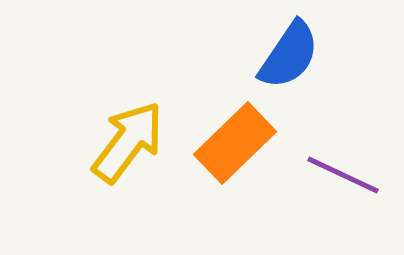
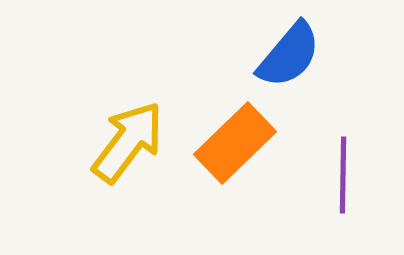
blue semicircle: rotated 6 degrees clockwise
purple line: rotated 66 degrees clockwise
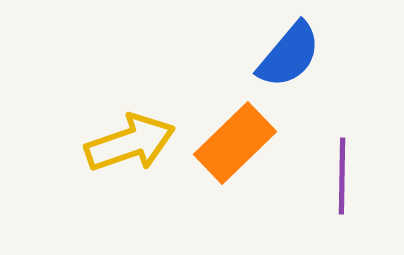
yellow arrow: moved 2 px right, 1 px down; rotated 34 degrees clockwise
purple line: moved 1 px left, 1 px down
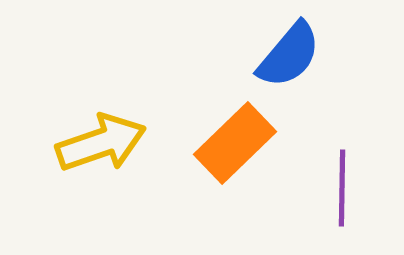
yellow arrow: moved 29 px left
purple line: moved 12 px down
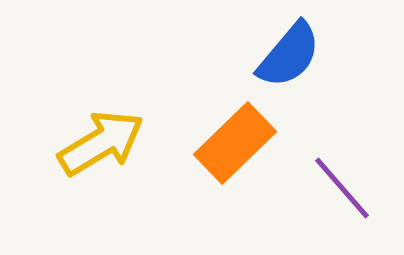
yellow arrow: rotated 12 degrees counterclockwise
purple line: rotated 42 degrees counterclockwise
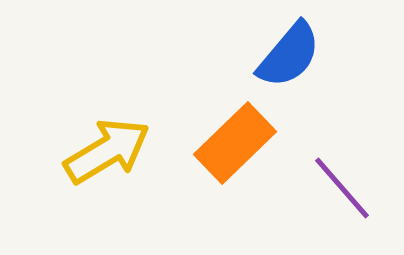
yellow arrow: moved 6 px right, 8 px down
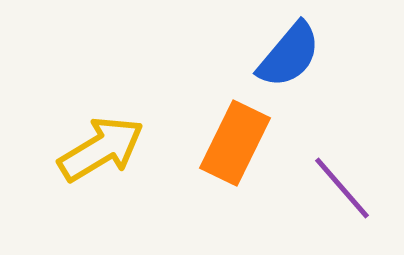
orange rectangle: rotated 20 degrees counterclockwise
yellow arrow: moved 6 px left, 2 px up
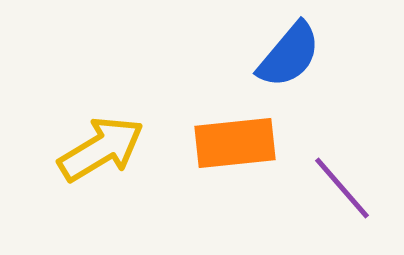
orange rectangle: rotated 58 degrees clockwise
